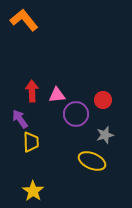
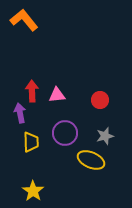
red circle: moved 3 px left
purple circle: moved 11 px left, 19 px down
purple arrow: moved 6 px up; rotated 24 degrees clockwise
gray star: moved 1 px down
yellow ellipse: moved 1 px left, 1 px up
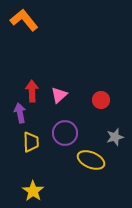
pink triangle: moved 2 px right; rotated 36 degrees counterclockwise
red circle: moved 1 px right
gray star: moved 10 px right, 1 px down
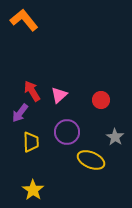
red arrow: rotated 30 degrees counterclockwise
purple arrow: rotated 132 degrees counterclockwise
purple circle: moved 2 px right, 1 px up
gray star: rotated 24 degrees counterclockwise
yellow star: moved 1 px up
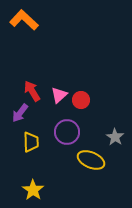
orange L-shape: rotated 8 degrees counterclockwise
red circle: moved 20 px left
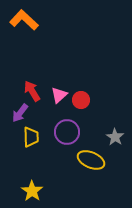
yellow trapezoid: moved 5 px up
yellow star: moved 1 px left, 1 px down
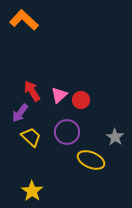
yellow trapezoid: rotated 45 degrees counterclockwise
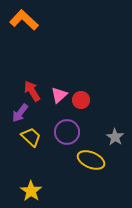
yellow star: moved 1 px left
